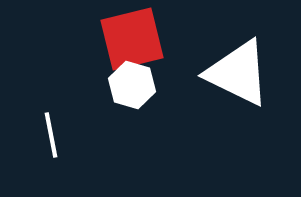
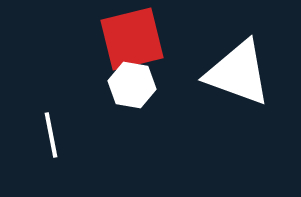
white triangle: rotated 6 degrees counterclockwise
white hexagon: rotated 6 degrees counterclockwise
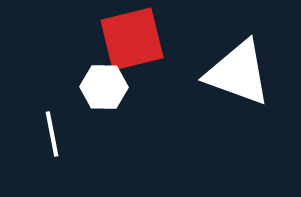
white hexagon: moved 28 px left, 2 px down; rotated 9 degrees counterclockwise
white line: moved 1 px right, 1 px up
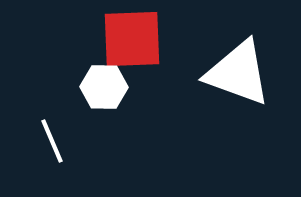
red square: rotated 12 degrees clockwise
white line: moved 7 px down; rotated 12 degrees counterclockwise
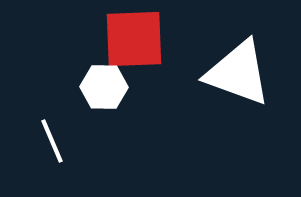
red square: moved 2 px right
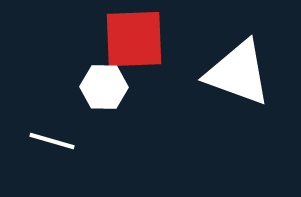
white line: rotated 51 degrees counterclockwise
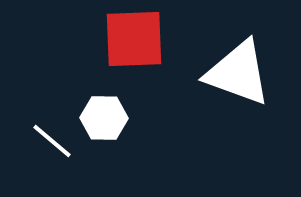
white hexagon: moved 31 px down
white line: rotated 24 degrees clockwise
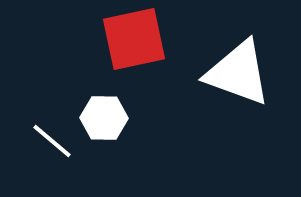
red square: rotated 10 degrees counterclockwise
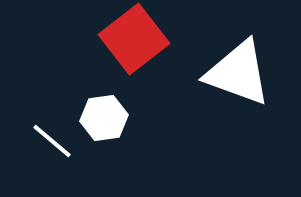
red square: rotated 26 degrees counterclockwise
white hexagon: rotated 9 degrees counterclockwise
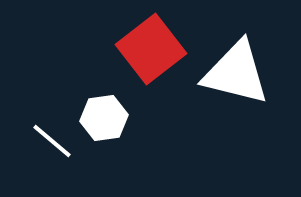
red square: moved 17 px right, 10 px down
white triangle: moved 2 px left; rotated 6 degrees counterclockwise
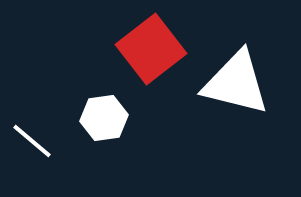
white triangle: moved 10 px down
white line: moved 20 px left
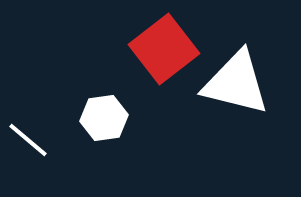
red square: moved 13 px right
white line: moved 4 px left, 1 px up
